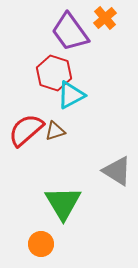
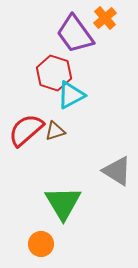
purple trapezoid: moved 5 px right, 2 px down
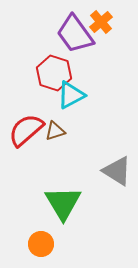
orange cross: moved 4 px left, 4 px down
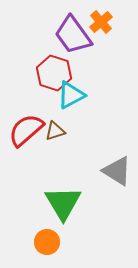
purple trapezoid: moved 2 px left, 1 px down
orange circle: moved 6 px right, 2 px up
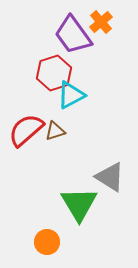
red hexagon: rotated 24 degrees clockwise
gray triangle: moved 7 px left, 6 px down
green triangle: moved 16 px right, 1 px down
